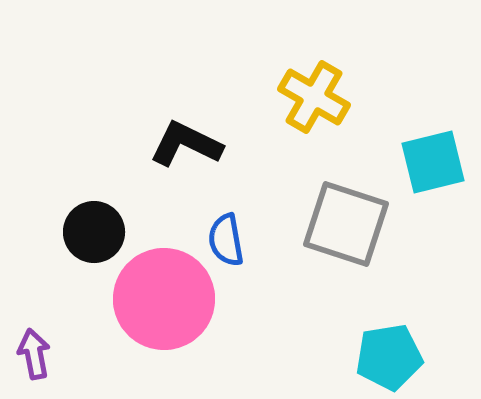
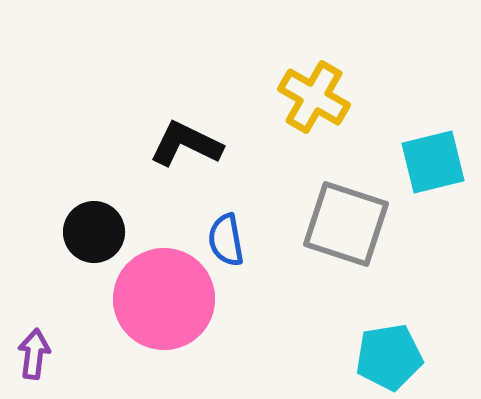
purple arrow: rotated 18 degrees clockwise
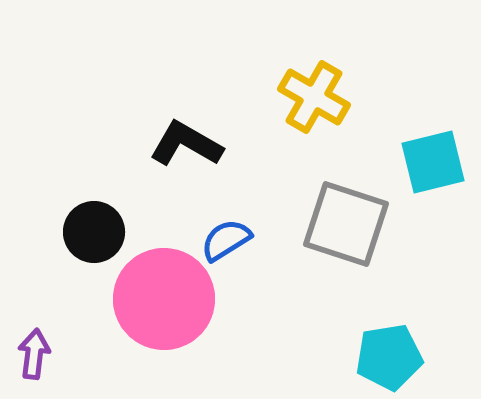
black L-shape: rotated 4 degrees clockwise
blue semicircle: rotated 68 degrees clockwise
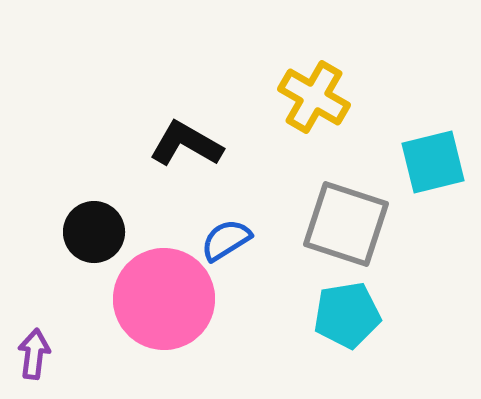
cyan pentagon: moved 42 px left, 42 px up
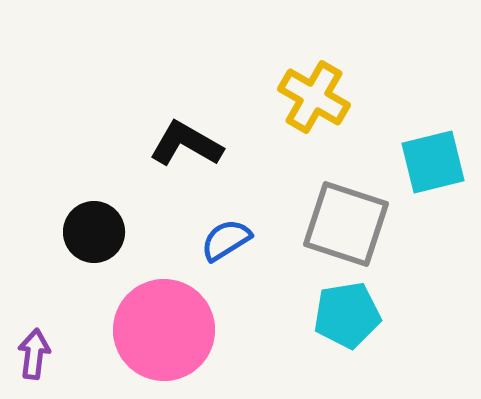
pink circle: moved 31 px down
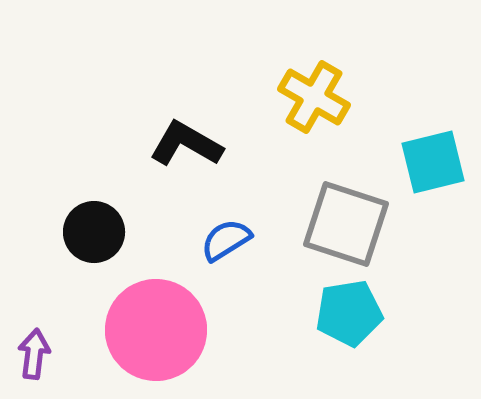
cyan pentagon: moved 2 px right, 2 px up
pink circle: moved 8 px left
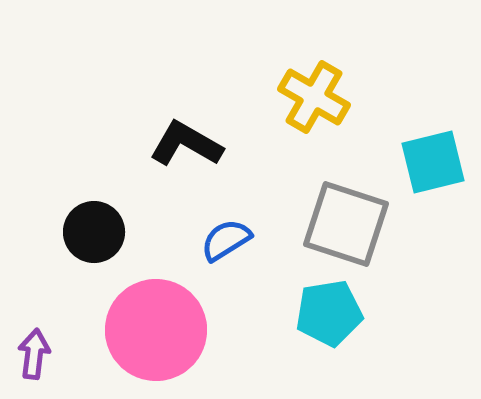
cyan pentagon: moved 20 px left
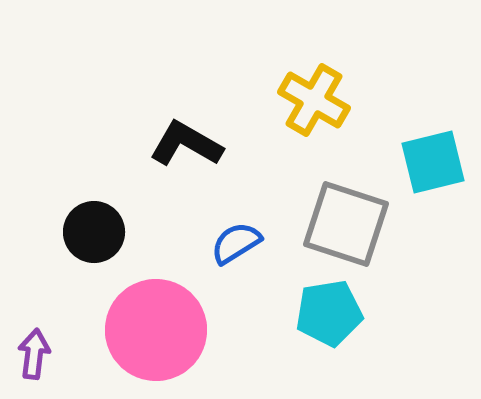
yellow cross: moved 3 px down
blue semicircle: moved 10 px right, 3 px down
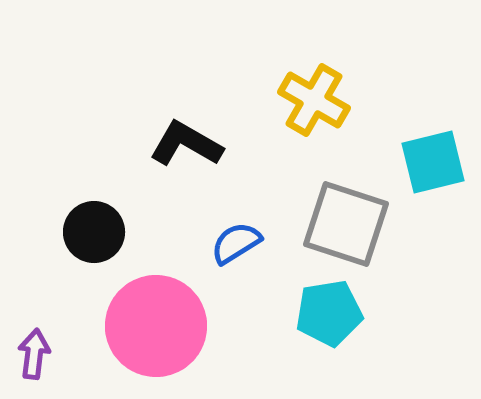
pink circle: moved 4 px up
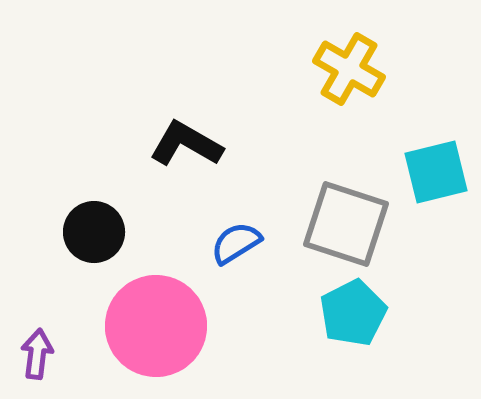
yellow cross: moved 35 px right, 31 px up
cyan square: moved 3 px right, 10 px down
cyan pentagon: moved 24 px right; rotated 18 degrees counterclockwise
purple arrow: moved 3 px right
